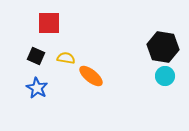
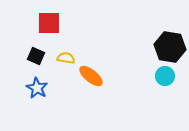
black hexagon: moved 7 px right
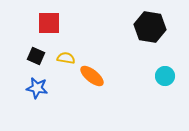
black hexagon: moved 20 px left, 20 px up
orange ellipse: moved 1 px right
blue star: rotated 20 degrees counterclockwise
